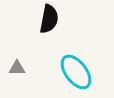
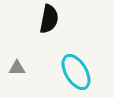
cyan ellipse: rotated 6 degrees clockwise
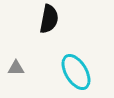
gray triangle: moved 1 px left
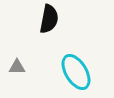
gray triangle: moved 1 px right, 1 px up
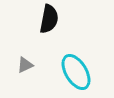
gray triangle: moved 8 px right, 2 px up; rotated 24 degrees counterclockwise
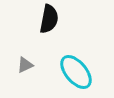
cyan ellipse: rotated 9 degrees counterclockwise
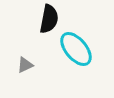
cyan ellipse: moved 23 px up
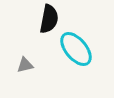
gray triangle: rotated 12 degrees clockwise
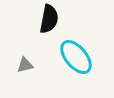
cyan ellipse: moved 8 px down
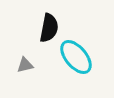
black semicircle: moved 9 px down
